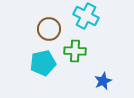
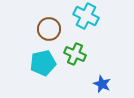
green cross: moved 3 px down; rotated 20 degrees clockwise
blue star: moved 1 px left, 3 px down; rotated 24 degrees counterclockwise
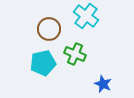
cyan cross: rotated 10 degrees clockwise
blue star: moved 1 px right
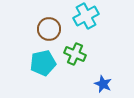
cyan cross: rotated 25 degrees clockwise
